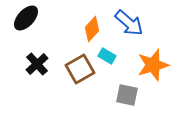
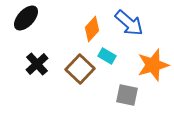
brown square: rotated 16 degrees counterclockwise
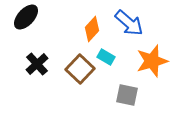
black ellipse: moved 1 px up
cyan rectangle: moved 1 px left, 1 px down
orange star: moved 1 px left, 4 px up
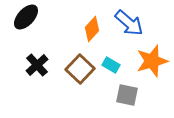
cyan rectangle: moved 5 px right, 8 px down
black cross: moved 1 px down
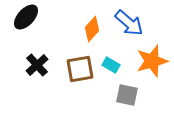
brown square: rotated 36 degrees clockwise
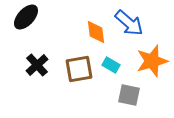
orange diamond: moved 4 px right, 3 px down; rotated 50 degrees counterclockwise
brown square: moved 1 px left
gray square: moved 2 px right
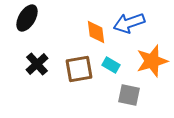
black ellipse: moved 1 px right, 1 px down; rotated 12 degrees counterclockwise
blue arrow: rotated 120 degrees clockwise
black cross: moved 1 px up
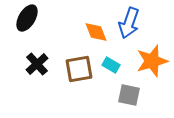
blue arrow: rotated 52 degrees counterclockwise
orange diamond: rotated 15 degrees counterclockwise
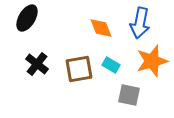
blue arrow: moved 11 px right; rotated 8 degrees counterclockwise
orange diamond: moved 5 px right, 4 px up
black cross: rotated 10 degrees counterclockwise
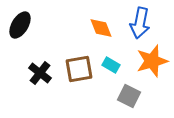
black ellipse: moved 7 px left, 7 px down
black cross: moved 3 px right, 9 px down
gray square: moved 1 px down; rotated 15 degrees clockwise
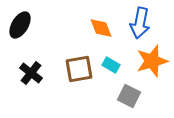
black cross: moved 9 px left
